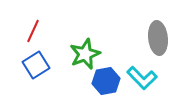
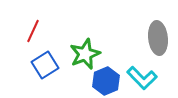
blue square: moved 9 px right
blue hexagon: rotated 12 degrees counterclockwise
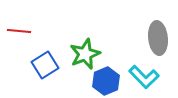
red line: moved 14 px left; rotated 70 degrees clockwise
cyan L-shape: moved 2 px right, 1 px up
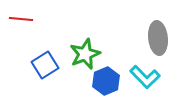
red line: moved 2 px right, 12 px up
cyan L-shape: moved 1 px right
